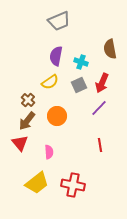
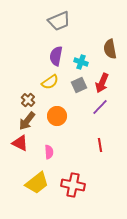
purple line: moved 1 px right, 1 px up
red triangle: rotated 24 degrees counterclockwise
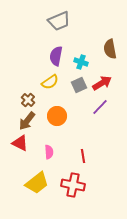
red arrow: rotated 144 degrees counterclockwise
red line: moved 17 px left, 11 px down
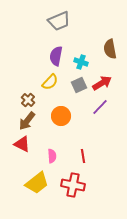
yellow semicircle: rotated 12 degrees counterclockwise
orange circle: moved 4 px right
red triangle: moved 2 px right, 1 px down
pink semicircle: moved 3 px right, 4 px down
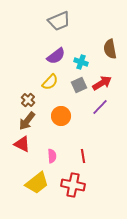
purple semicircle: rotated 138 degrees counterclockwise
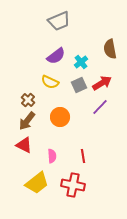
cyan cross: rotated 32 degrees clockwise
yellow semicircle: rotated 72 degrees clockwise
orange circle: moved 1 px left, 1 px down
red triangle: moved 2 px right, 1 px down
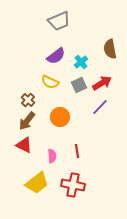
red line: moved 6 px left, 5 px up
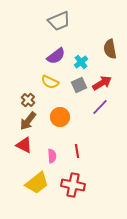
brown arrow: moved 1 px right
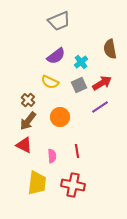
purple line: rotated 12 degrees clockwise
yellow trapezoid: rotated 45 degrees counterclockwise
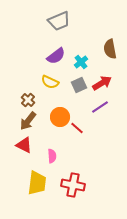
red line: moved 23 px up; rotated 40 degrees counterclockwise
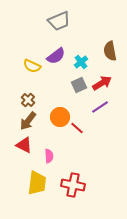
brown semicircle: moved 2 px down
yellow semicircle: moved 18 px left, 16 px up
pink semicircle: moved 3 px left
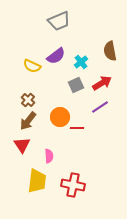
gray square: moved 3 px left
red line: rotated 40 degrees counterclockwise
red triangle: moved 2 px left; rotated 30 degrees clockwise
yellow trapezoid: moved 2 px up
